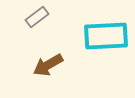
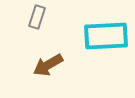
gray rectangle: rotated 35 degrees counterclockwise
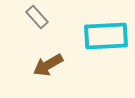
gray rectangle: rotated 60 degrees counterclockwise
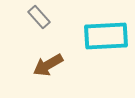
gray rectangle: moved 2 px right
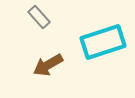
cyan rectangle: moved 3 px left, 6 px down; rotated 15 degrees counterclockwise
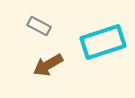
gray rectangle: moved 9 px down; rotated 20 degrees counterclockwise
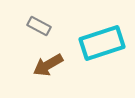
cyan rectangle: moved 1 px left, 1 px down
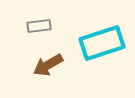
gray rectangle: rotated 35 degrees counterclockwise
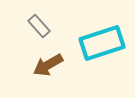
gray rectangle: rotated 55 degrees clockwise
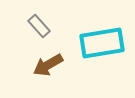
cyan rectangle: rotated 9 degrees clockwise
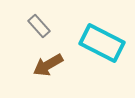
cyan rectangle: rotated 36 degrees clockwise
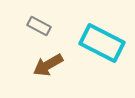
gray rectangle: rotated 20 degrees counterclockwise
